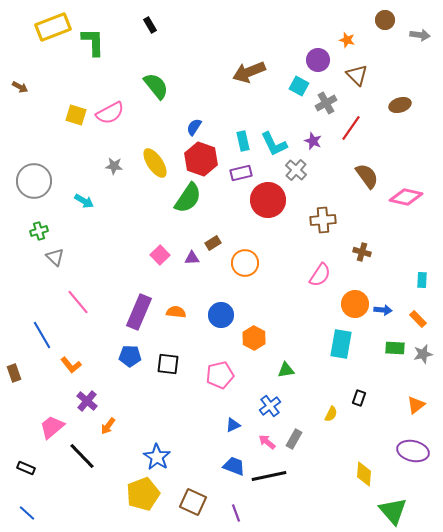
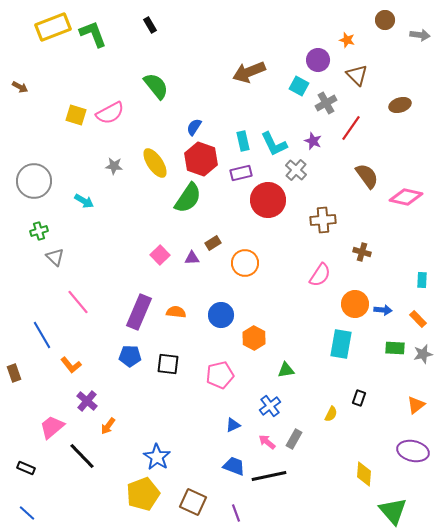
green L-shape at (93, 42): moved 8 px up; rotated 20 degrees counterclockwise
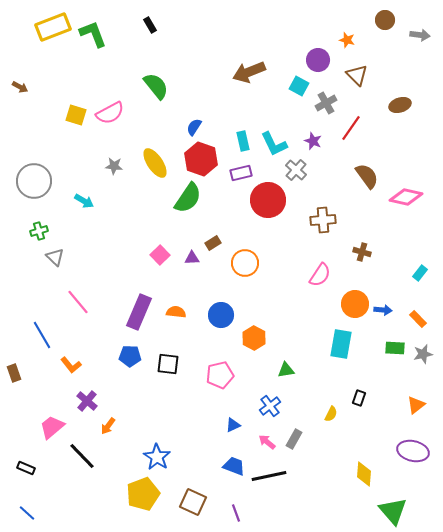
cyan rectangle at (422, 280): moved 2 px left, 7 px up; rotated 35 degrees clockwise
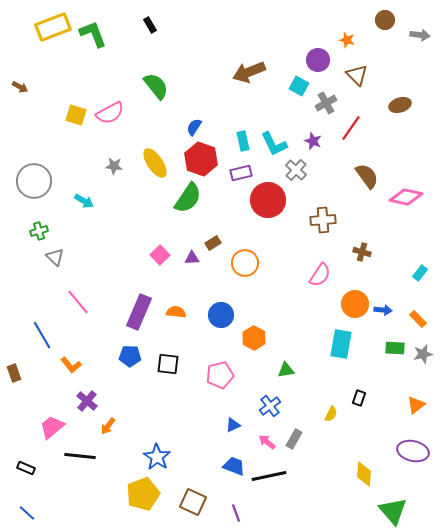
black line at (82, 456): moved 2 px left; rotated 40 degrees counterclockwise
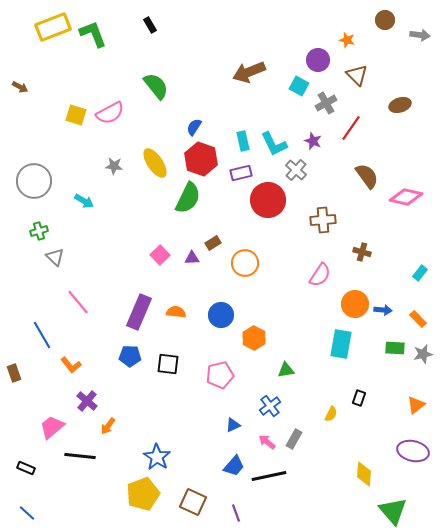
green semicircle at (188, 198): rotated 8 degrees counterclockwise
blue trapezoid at (234, 466): rotated 110 degrees clockwise
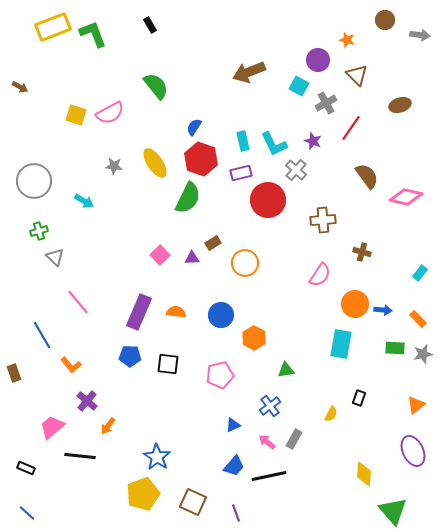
purple ellipse at (413, 451): rotated 52 degrees clockwise
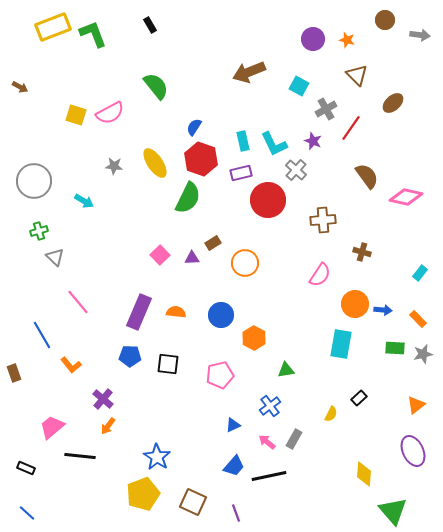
purple circle at (318, 60): moved 5 px left, 21 px up
gray cross at (326, 103): moved 6 px down
brown ellipse at (400, 105): moved 7 px left, 2 px up; rotated 25 degrees counterclockwise
black rectangle at (359, 398): rotated 28 degrees clockwise
purple cross at (87, 401): moved 16 px right, 2 px up
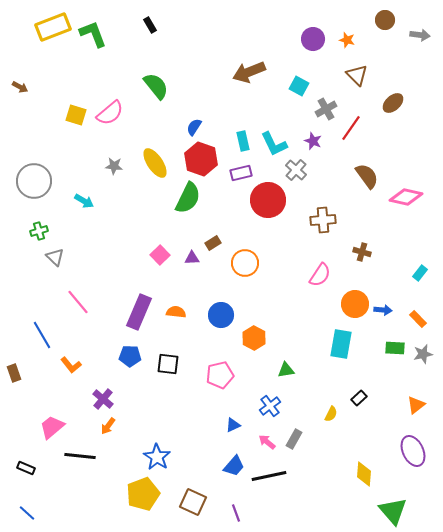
pink semicircle at (110, 113): rotated 12 degrees counterclockwise
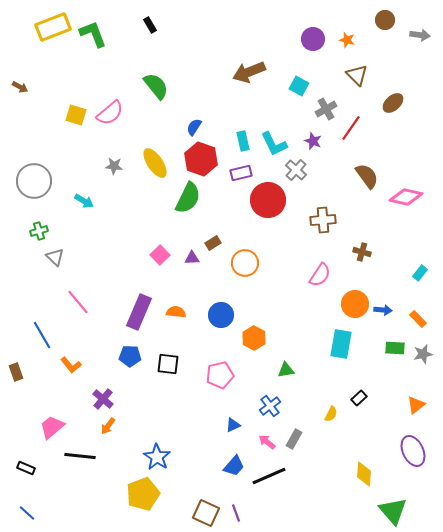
brown rectangle at (14, 373): moved 2 px right, 1 px up
black line at (269, 476): rotated 12 degrees counterclockwise
brown square at (193, 502): moved 13 px right, 11 px down
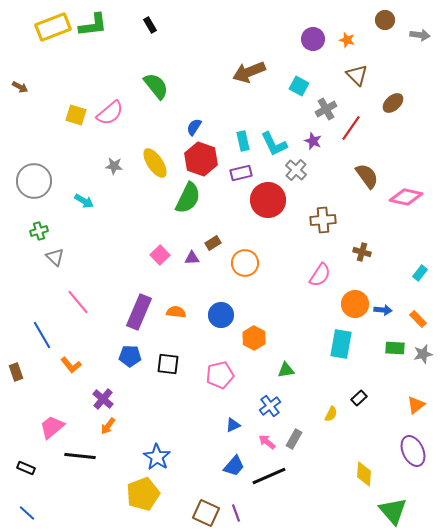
green L-shape at (93, 34): moved 9 px up; rotated 104 degrees clockwise
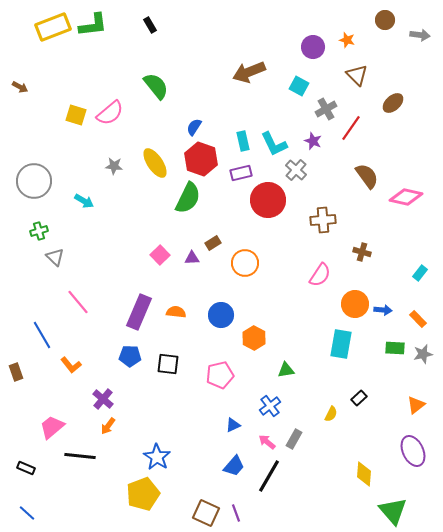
purple circle at (313, 39): moved 8 px down
black line at (269, 476): rotated 36 degrees counterclockwise
